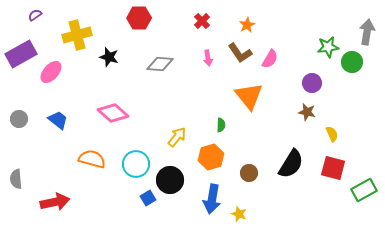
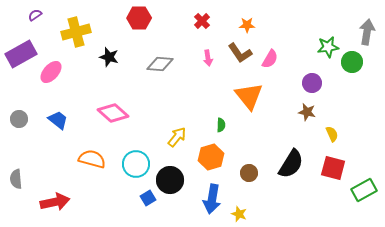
orange star: rotated 28 degrees clockwise
yellow cross: moved 1 px left, 3 px up
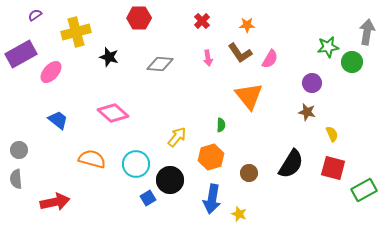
gray circle: moved 31 px down
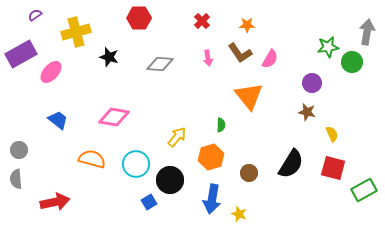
pink diamond: moved 1 px right, 4 px down; rotated 32 degrees counterclockwise
blue square: moved 1 px right, 4 px down
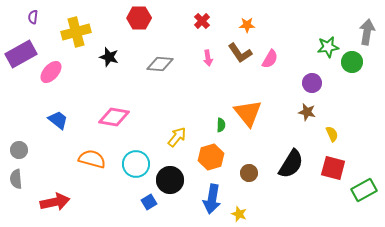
purple semicircle: moved 2 px left, 2 px down; rotated 48 degrees counterclockwise
orange triangle: moved 1 px left, 17 px down
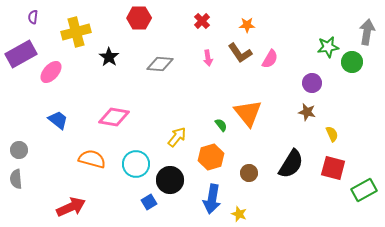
black star: rotated 18 degrees clockwise
green semicircle: rotated 40 degrees counterclockwise
red arrow: moved 16 px right, 5 px down; rotated 12 degrees counterclockwise
